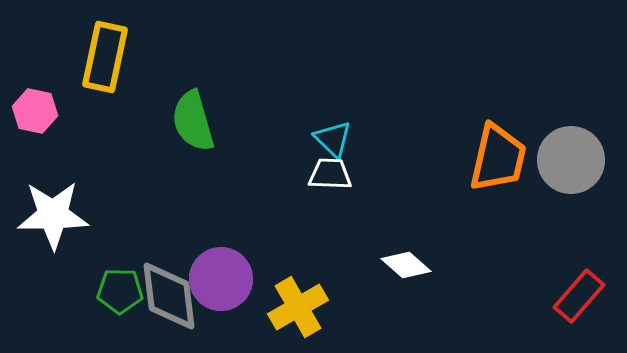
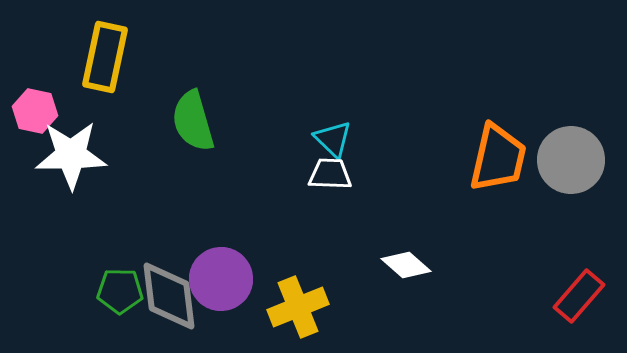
white star: moved 18 px right, 60 px up
yellow cross: rotated 8 degrees clockwise
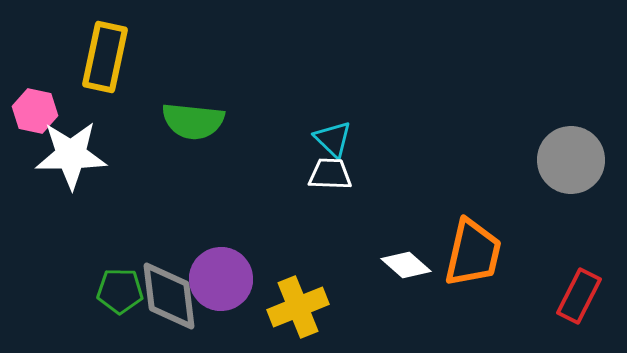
green semicircle: rotated 68 degrees counterclockwise
orange trapezoid: moved 25 px left, 95 px down
red rectangle: rotated 14 degrees counterclockwise
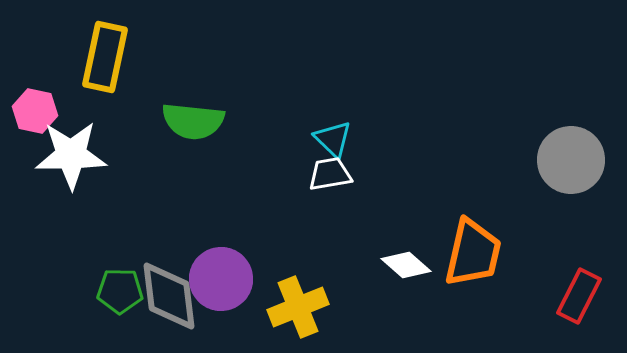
white trapezoid: rotated 12 degrees counterclockwise
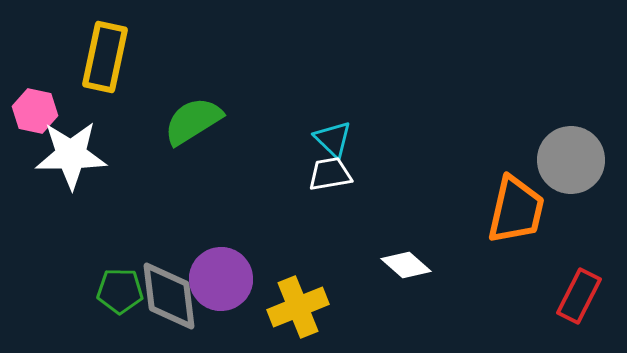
green semicircle: rotated 142 degrees clockwise
orange trapezoid: moved 43 px right, 43 px up
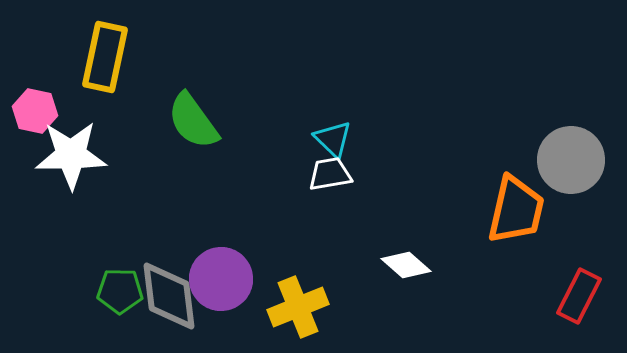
green semicircle: rotated 94 degrees counterclockwise
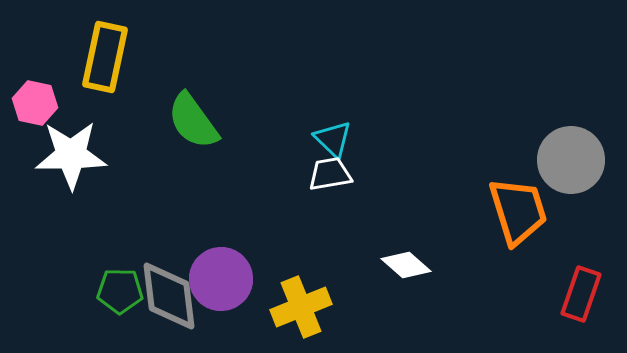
pink hexagon: moved 8 px up
orange trapezoid: moved 2 px right, 1 px down; rotated 30 degrees counterclockwise
red rectangle: moved 2 px right, 2 px up; rotated 8 degrees counterclockwise
yellow cross: moved 3 px right
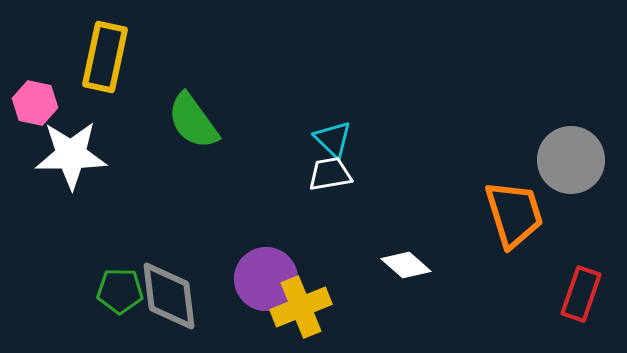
orange trapezoid: moved 4 px left, 3 px down
purple circle: moved 45 px right
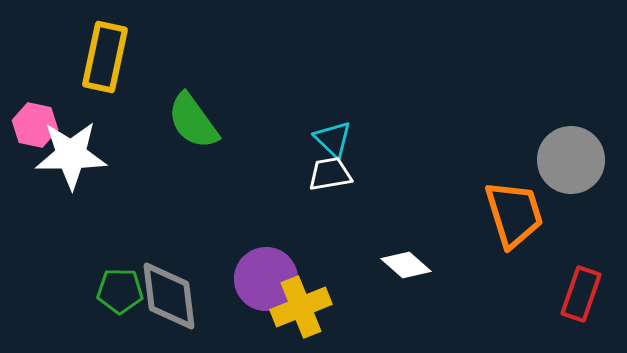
pink hexagon: moved 22 px down
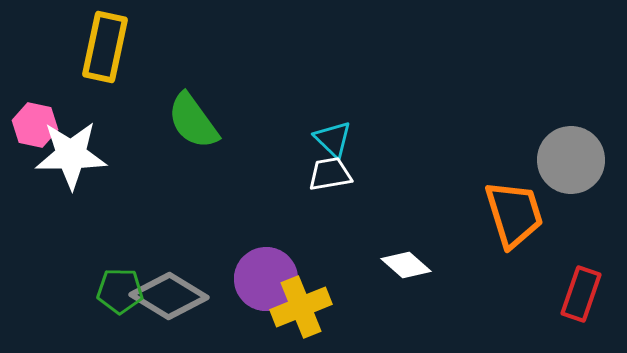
yellow rectangle: moved 10 px up
gray diamond: rotated 52 degrees counterclockwise
